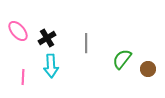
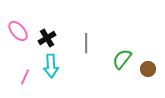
pink line: moved 2 px right; rotated 21 degrees clockwise
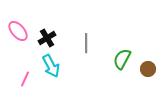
green semicircle: rotated 10 degrees counterclockwise
cyan arrow: rotated 25 degrees counterclockwise
pink line: moved 2 px down
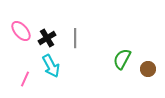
pink ellipse: moved 3 px right
gray line: moved 11 px left, 5 px up
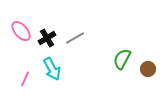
gray line: rotated 60 degrees clockwise
cyan arrow: moved 1 px right, 3 px down
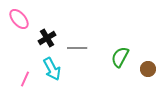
pink ellipse: moved 2 px left, 12 px up
gray line: moved 2 px right, 10 px down; rotated 30 degrees clockwise
green semicircle: moved 2 px left, 2 px up
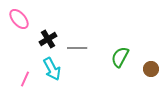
black cross: moved 1 px right, 1 px down
brown circle: moved 3 px right
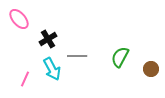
gray line: moved 8 px down
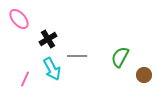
brown circle: moved 7 px left, 6 px down
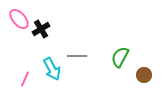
black cross: moved 7 px left, 10 px up
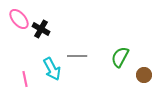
black cross: rotated 30 degrees counterclockwise
pink line: rotated 35 degrees counterclockwise
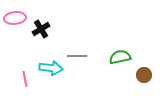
pink ellipse: moved 4 px left, 1 px up; rotated 55 degrees counterclockwise
black cross: rotated 30 degrees clockwise
green semicircle: rotated 50 degrees clockwise
cyan arrow: moved 1 px left, 1 px up; rotated 55 degrees counterclockwise
